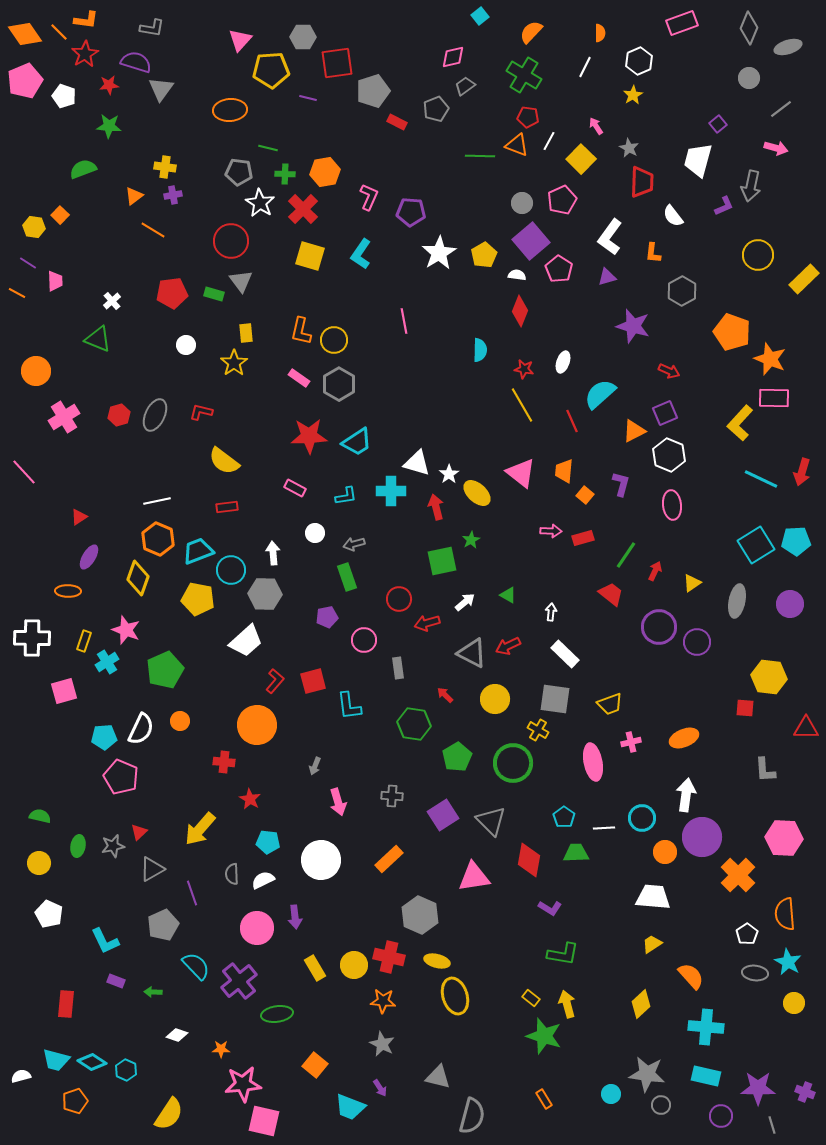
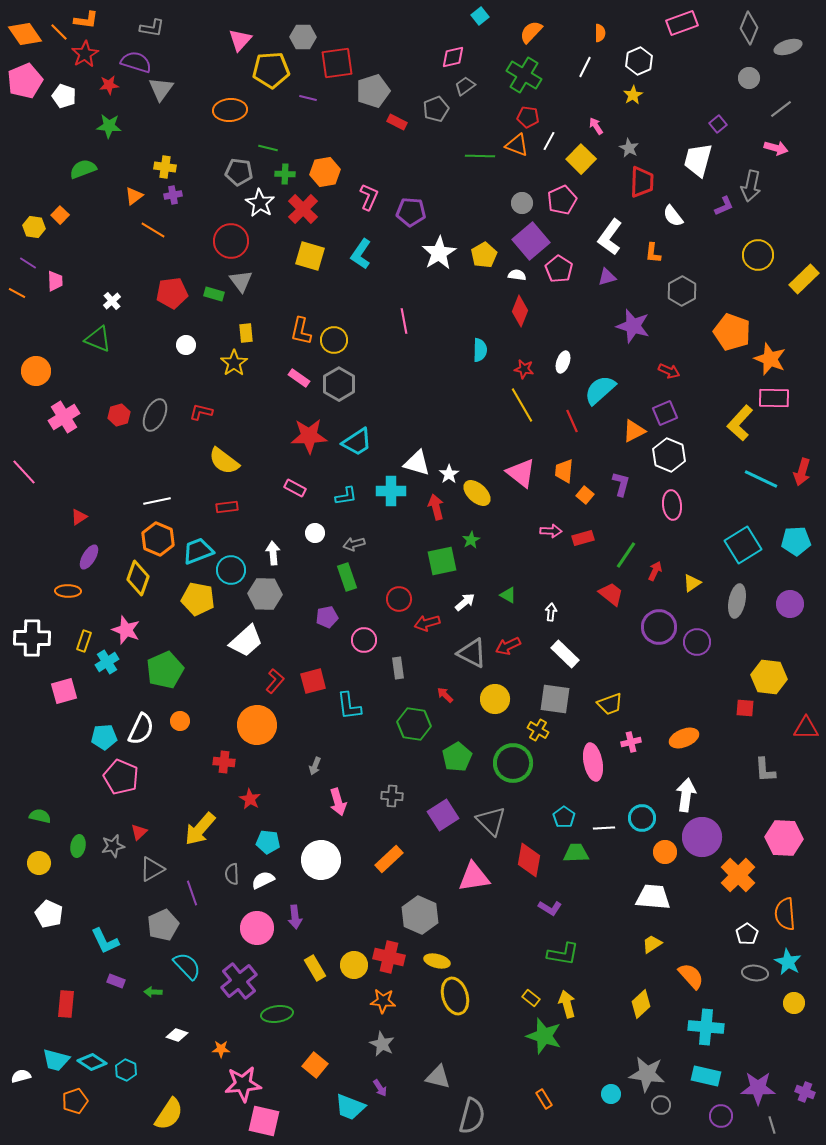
cyan semicircle at (600, 394): moved 4 px up
cyan square at (756, 545): moved 13 px left
cyan semicircle at (196, 966): moved 9 px left
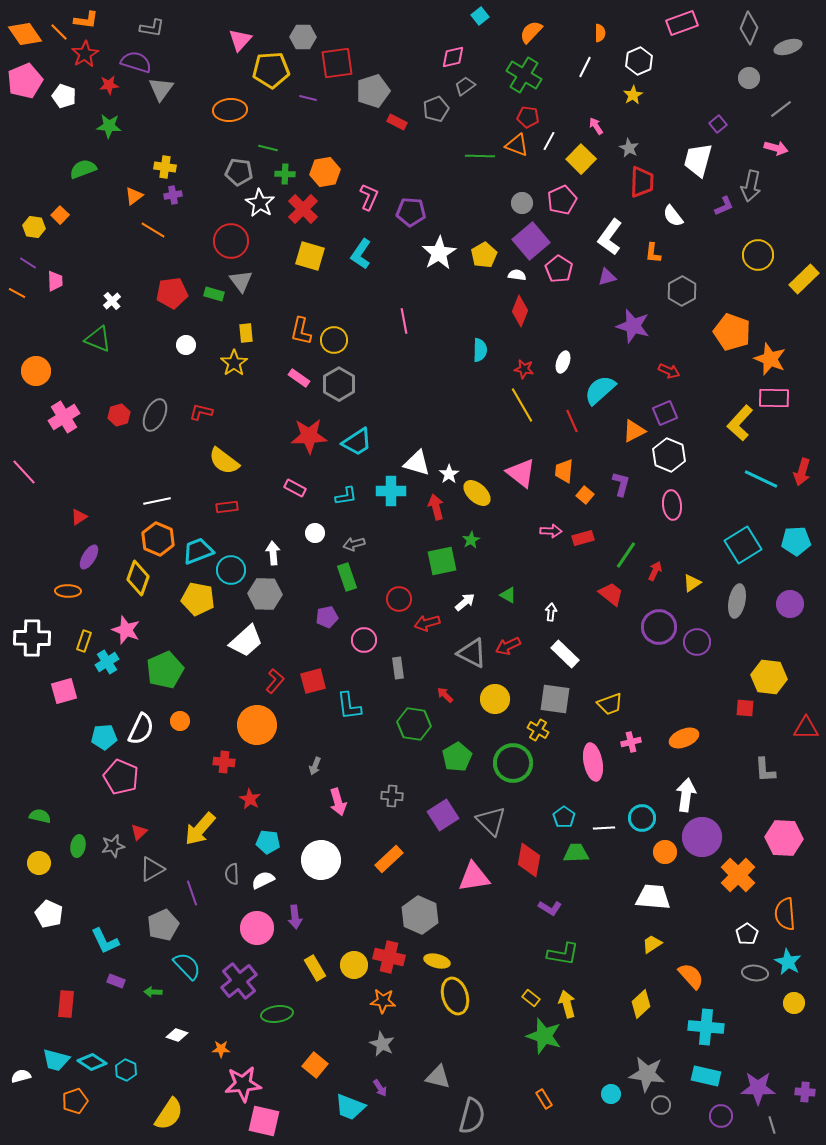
purple cross at (805, 1092): rotated 18 degrees counterclockwise
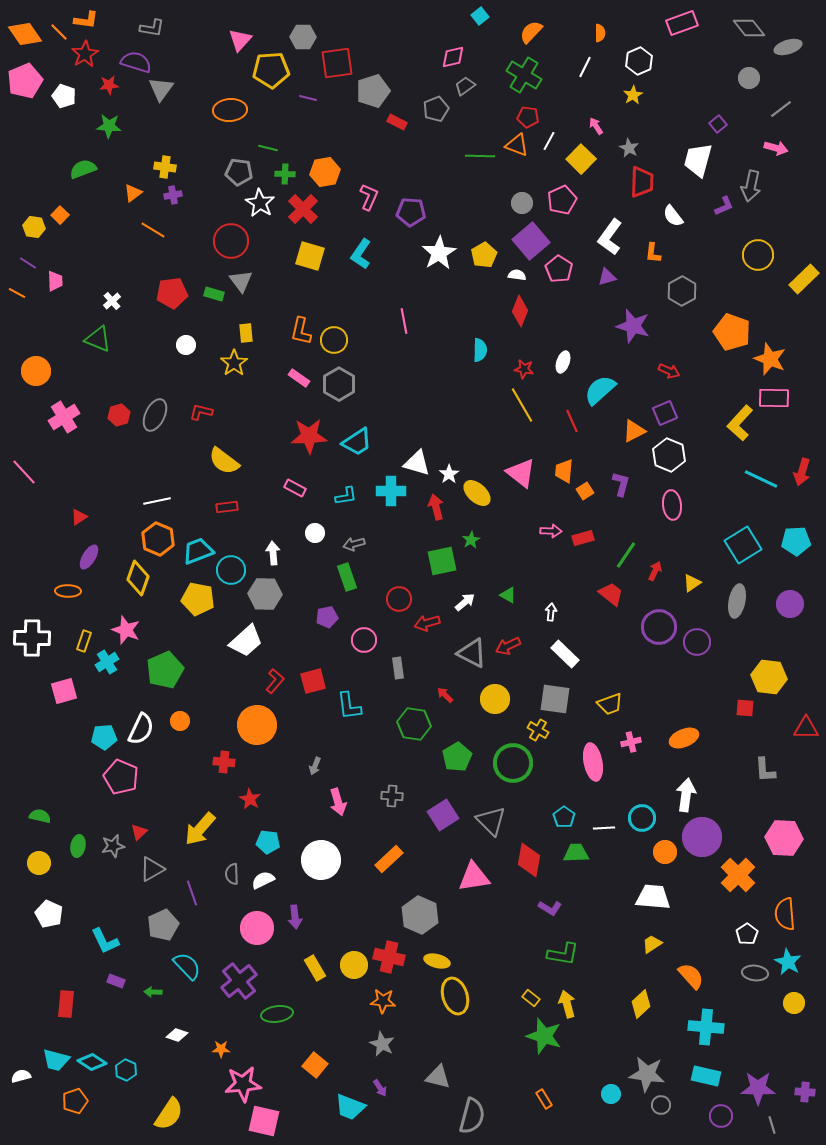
gray diamond at (749, 28): rotated 60 degrees counterclockwise
orange triangle at (134, 196): moved 1 px left, 3 px up
orange square at (585, 495): moved 4 px up; rotated 18 degrees clockwise
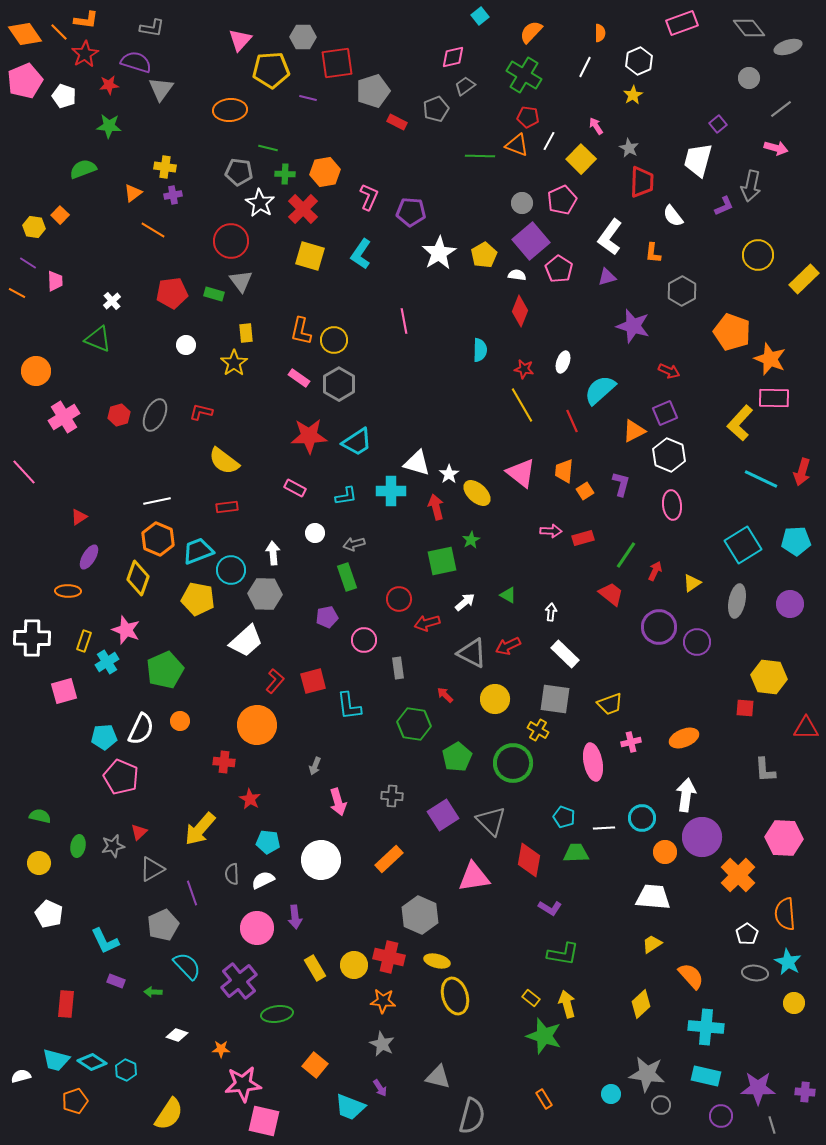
cyan pentagon at (564, 817): rotated 15 degrees counterclockwise
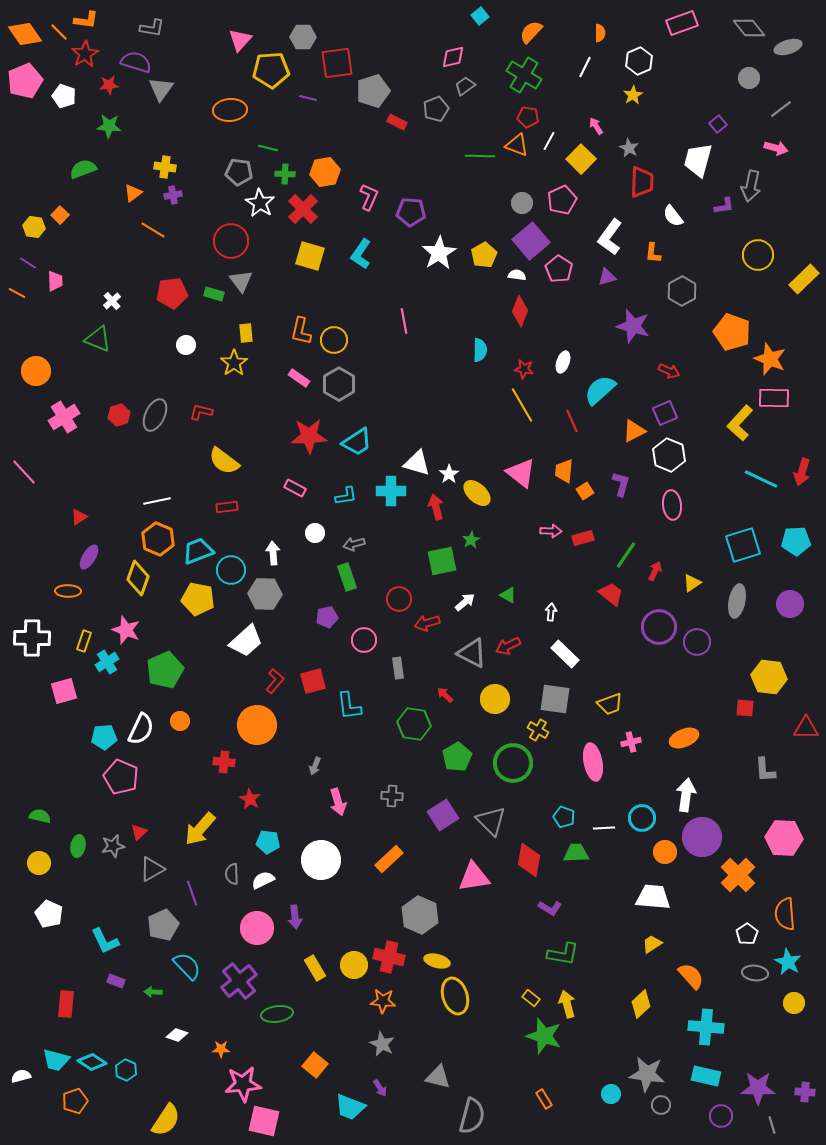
purple L-shape at (724, 206): rotated 15 degrees clockwise
cyan square at (743, 545): rotated 15 degrees clockwise
yellow semicircle at (169, 1114): moved 3 px left, 6 px down
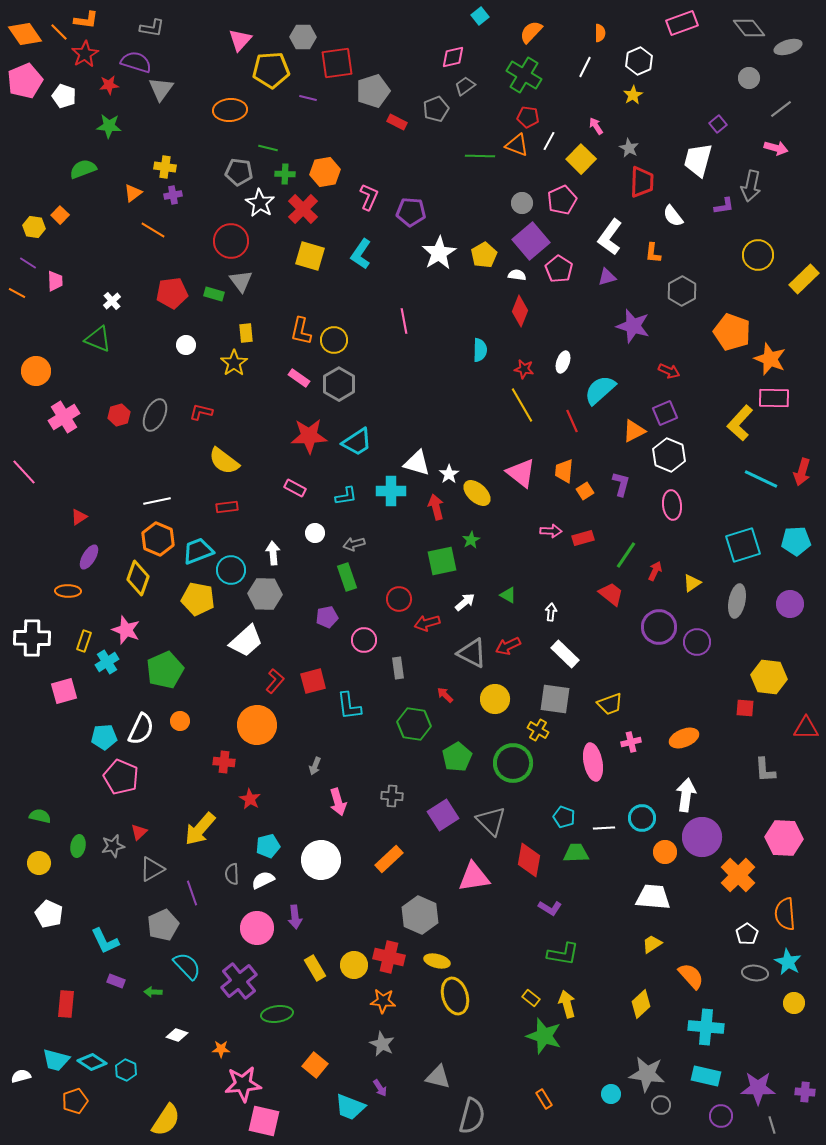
cyan pentagon at (268, 842): moved 4 px down; rotated 20 degrees counterclockwise
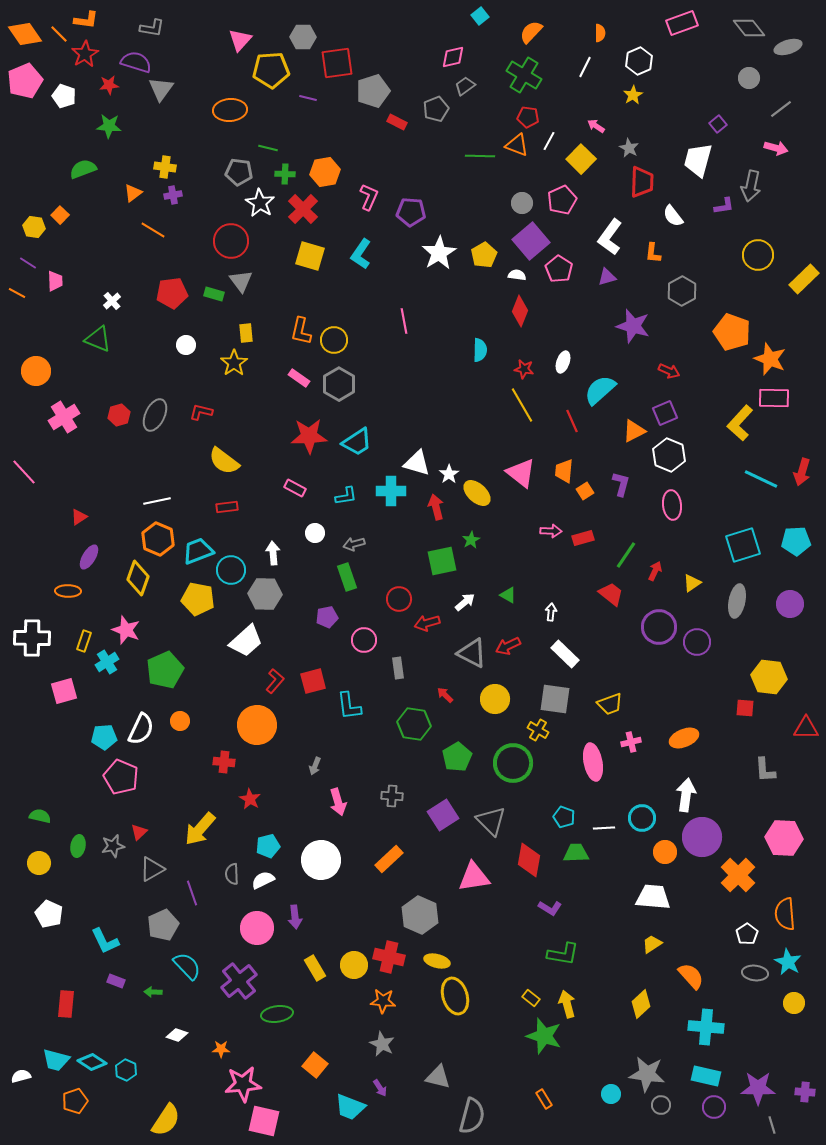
orange line at (59, 32): moved 2 px down
pink arrow at (596, 126): rotated 24 degrees counterclockwise
purple circle at (721, 1116): moved 7 px left, 9 px up
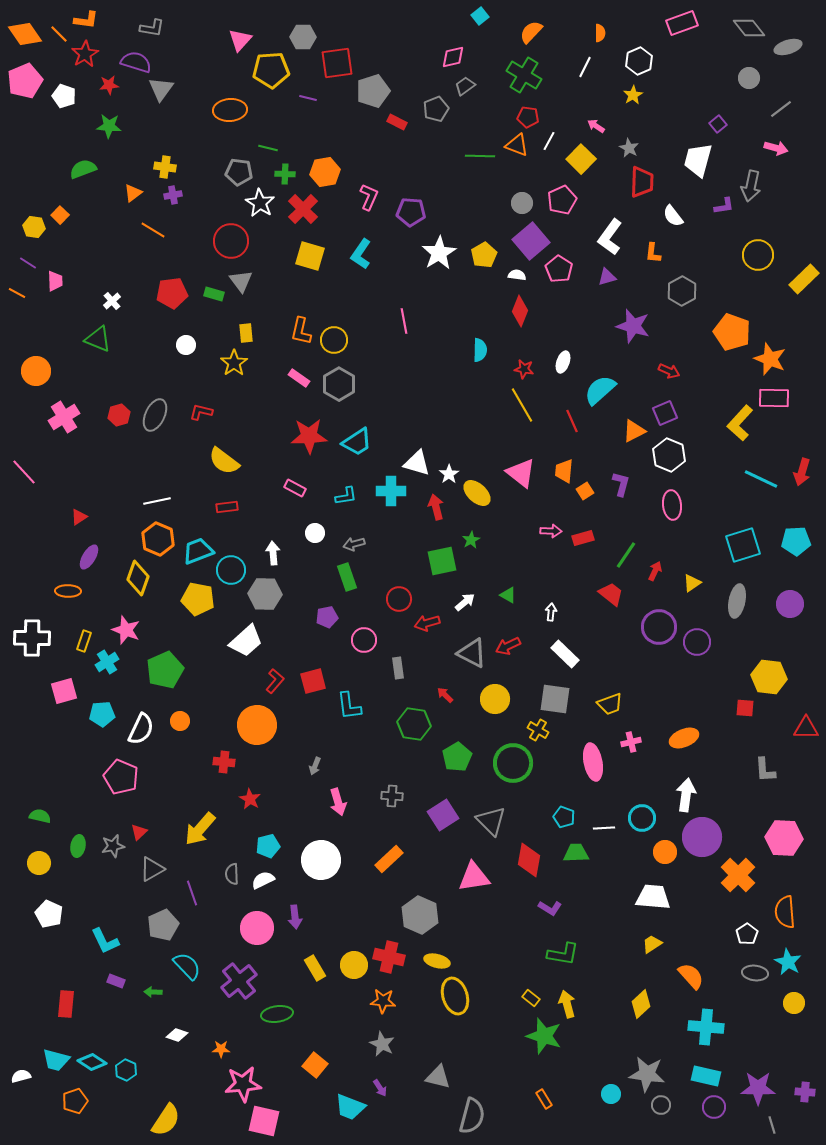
cyan pentagon at (104, 737): moved 2 px left, 23 px up
orange semicircle at (785, 914): moved 2 px up
